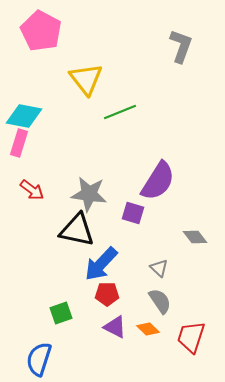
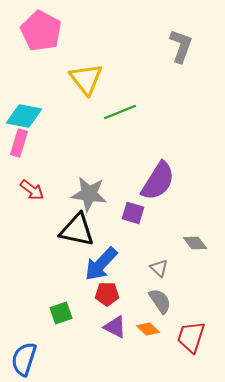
gray diamond: moved 6 px down
blue semicircle: moved 15 px left
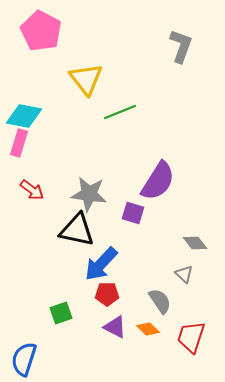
gray triangle: moved 25 px right, 6 px down
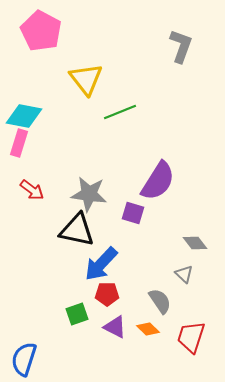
green square: moved 16 px right, 1 px down
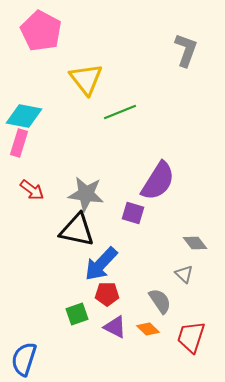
gray L-shape: moved 5 px right, 4 px down
gray star: moved 3 px left
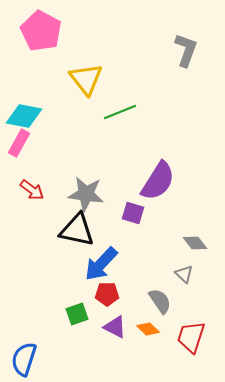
pink rectangle: rotated 12 degrees clockwise
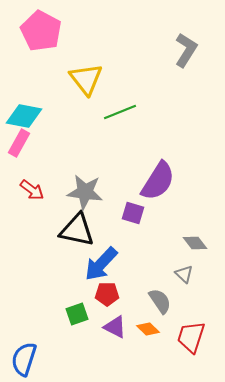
gray L-shape: rotated 12 degrees clockwise
gray star: moved 1 px left, 2 px up
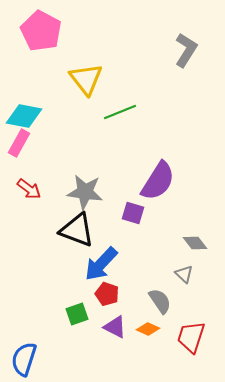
red arrow: moved 3 px left, 1 px up
black triangle: rotated 9 degrees clockwise
red pentagon: rotated 20 degrees clockwise
orange diamond: rotated 20 degrees counterclockwise
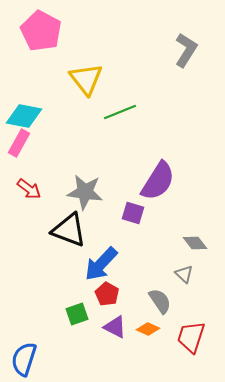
black triangle: moved 8 px left
red pentagon: rotated 10 degrees clockwise
